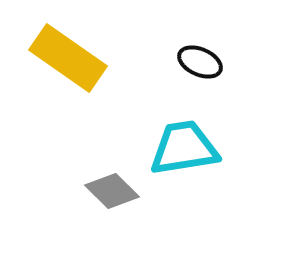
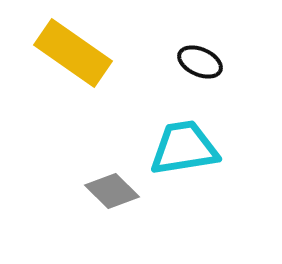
yellow rectangle: moved 5 px right, 5 px up
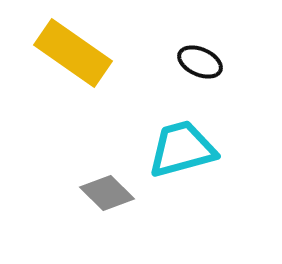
cyan trapezoid: moved 2 px left, 1 px down; rotated 6 degrees counterclockwise
gray diamond: moved 5 px left, 2 px down
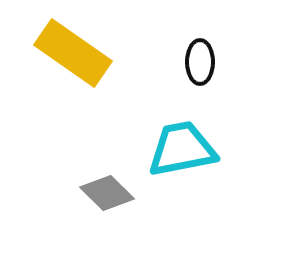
black ellipse: rotated 66 degrees clockwise
cyan trapezoid: rotated 4 degrees clockwise
